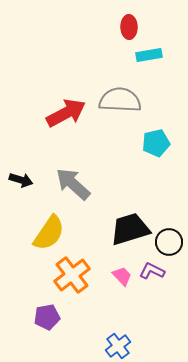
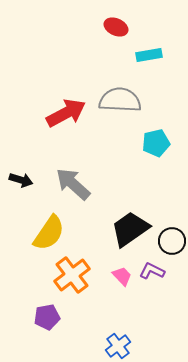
red ellipse: moved 13 px left; rotated 65 degrees counterclockwise
black trapezoid: rotated 18 degrees counterclockwise
black circle: moved 3 px right, 1 px up
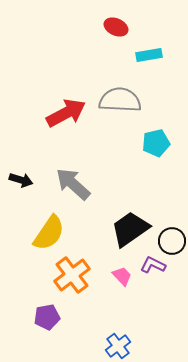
purple L-shape: moved 1 px right, 6 px up
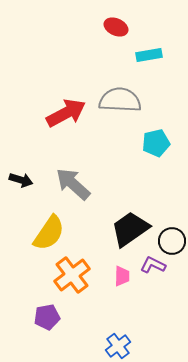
pink trapezoid: rotated 45 degrees clockwise
